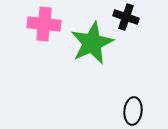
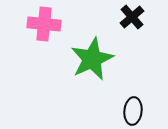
black cross: moved 6 px right; rotated 30 degrees clockwise
green star: moved 16 px down
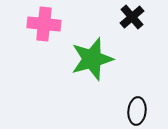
green star: rotated 9 degrees clockwise
black ellipse: moved 4 px right
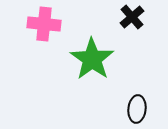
green star: rotated 21 degrees counterclockwise
black ellipse: moved 2 px up
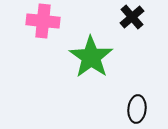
pink cross: moved 1 px left, 3 px up
green star: moved 1 px left, 2 px up
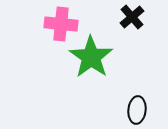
pink cross: moved 18 px right, 3 px down
black ellipse: moved 1 px down
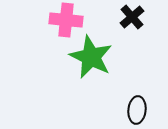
pink cross: moved 5 px right, 4 px up
green star: rotated 9 degrees counterclockwise
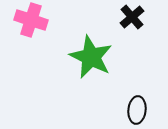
pink cross: moved 35 px left; rotated 12 degrees clockwise
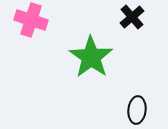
green star: rotated 9 degrees clockwise
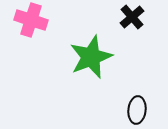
green star: rotated 15 degrees clockwise
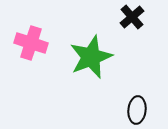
pink cross: moved 23 px down
